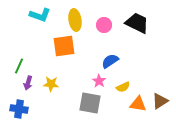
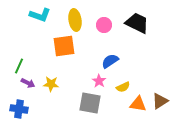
purple arrow: rotated 80 degrees counterclockwise
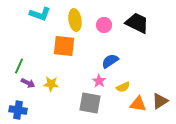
cyan L-shape: moved 1 px up
orange square: rotated 15 degrees clockwise
blue cross: moved 1 px left, 1 px down
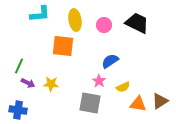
cyan L-shape: rotated 25 degrees counterclockwise
orange square: moved 1 px left
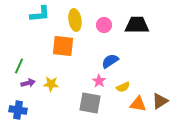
black trapezoid: moved 2 px down; rotated 25 degrees counterclockwise
purple arrow: rotated 40 degrees counterclockwise
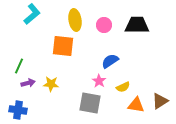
cyan L-shape: moved 8 px left; rotated 35 degrees counterclockwise
orange triangle: moved 2 px left, 1 px down
